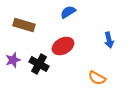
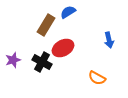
brown rectangle: moved 22 px right; rotated 75 degrees counterclockwise
red ellipse: moved 2 px down
black cross: moved 3 px right, 2 px up
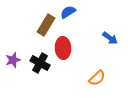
blue arrow: moved 1 px right, 2 px up; rotated 42 degrees counterclockwise
red ellipse: rotated 65 degrees counterclockwise
black cross: moved 2 px left, 1 px down
orange semicircle: rotated 72 degrees counterclockwise
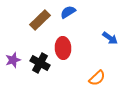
brown rectangle: moved 6 px left, 5 px up; rotated 15 degrees clockwise
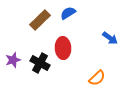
blue semicircle: moved 1 px down
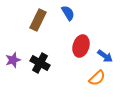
blue semicircle: rotated 91 degrees clockwise
brown rectangle: moved 2 px left; rotated 20 degrees counterclockwise
blue arrow: moved 5 px left, 18 px down
red ellipse: moved 18 px right, 2 px up; rotated 20 degrees clockwise
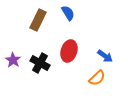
red ellipse: moved 12 px left, 5 px down
purple star: rotated 21 degrees counterclockwise
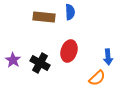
blue semicircle: moved 2 px right, 1 px up; rotated 28 degrees clockwise
brown rectangle: moved 6 px right, 3 px up; rotated 70 degrees clockwise
blue arrow: moved 3 px right, 1 px down; rotated 49 degrees clockwise
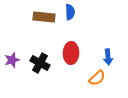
red ellipse: moved 2 px right, 2 px down; rotated 15 degrees counterclockwise
purple star: moved 1 px left; rotated 21 degrees clockwise
